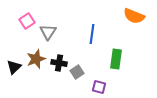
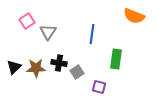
brown star: moved 9 px down; rotated 18 degrees clockwise
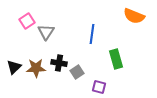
gray triangle: moved 2 px left
green rectangle: rotated 24 degrees counterclockwise
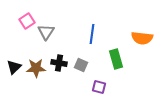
orange semicircle: moved 8 px right, 22 px down; rotated 15 degrees counterclockwise
gray square: moved 4 px right, 7 px up; rotated 32 degrees counterclockwise
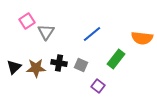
blue line: rotated 42 degrees clockwise
green rectangle: rotated 54 degrees clockwise
purple square: moved 1 px left, 1 px up; rotated 24 degrees clockwise
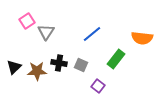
brown star: moved 1 px right, 3 px down
